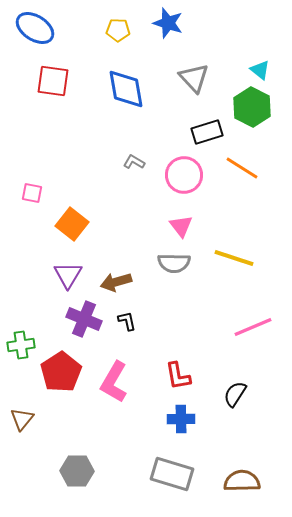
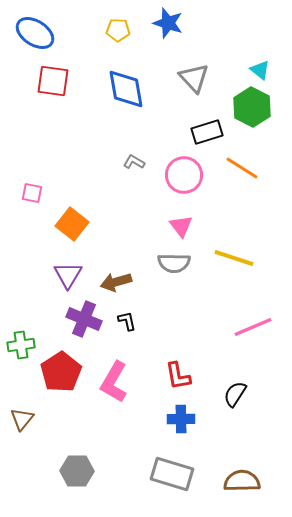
blue ellipse: moved 5 px down
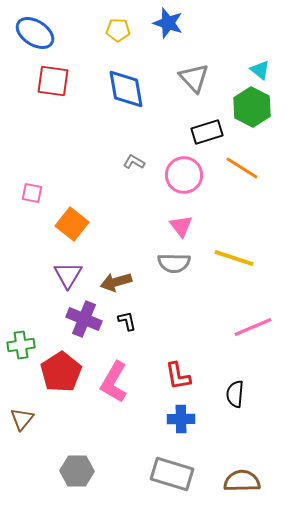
black semicircle: rotated 28 degrees counterclockwise
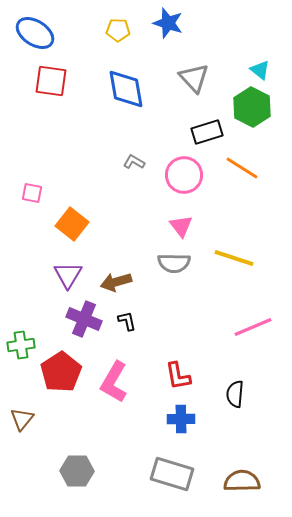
red square: moved 2 px left
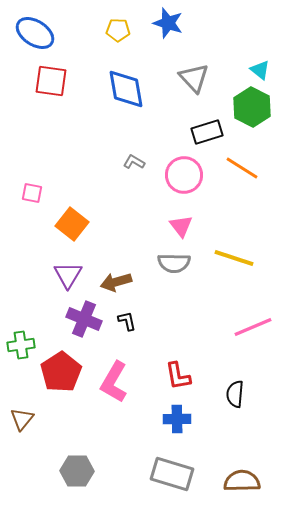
blue cross: moved 4 px left
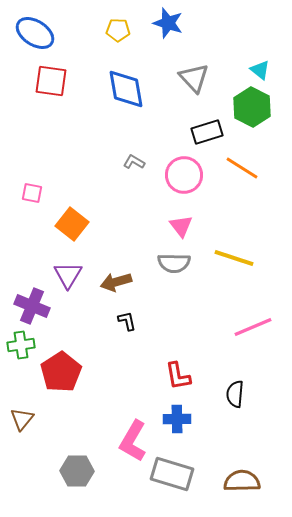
purple cross: moved 52 px left, 13 px up
pink L-shape: moved 19 px right, 59 px down
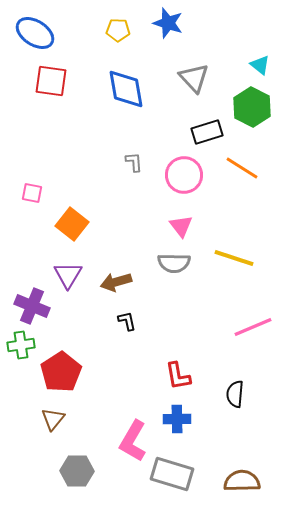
cyan triangle: moved 5 px up
gray L-shape: rotated 55 degrees clockwise
brown triangle: moved 31 px right
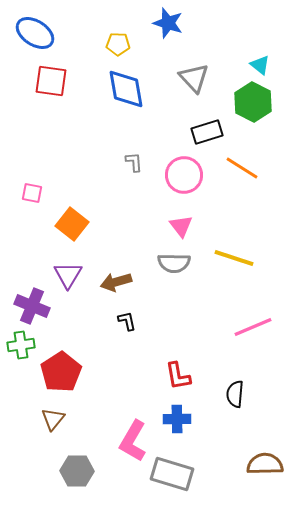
yellow pentagon: moved 14 px down
green hexagon: moved 1 px right, 5 px up
brown semicircle: moved 23 px right, 17 px up
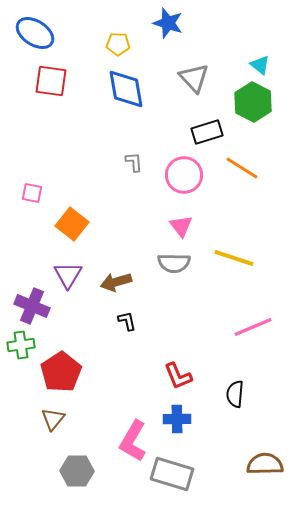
red L-shape: rotated 12 degrees counterclockwise
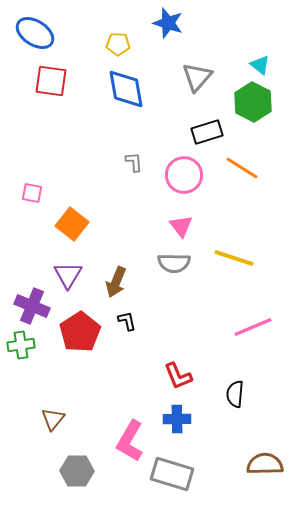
gray triangle: moved 3 px right, 1 px up; rotated 24 degrees clockwise
brown arrow: rotated 52 degrees counterclockwise
red pentagon: moved 19 px right, 40 px up
pink L-shape: moved 3 px left
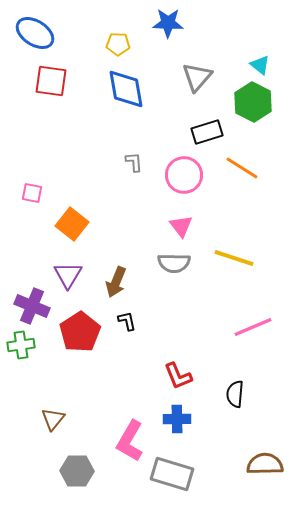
blue star: rotated 16 degrees counterclockwise
